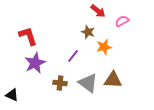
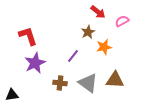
red arrow: moved 1 px down
brown star: rotated 24 degrees clockwise
brown triangle: moved 2 px right
black triangle: rotated 32 degrees counterclockwise
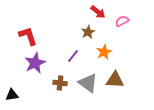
orange star: moved 5 px down; rotated 14 degrees counterclockwise
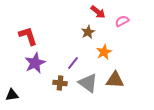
purple line: moved 7 px down
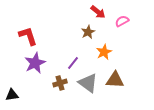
brown cross: rotated 24 degrees counterclockwise
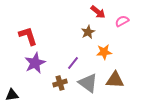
orange star: rotated 21 degrees clockwise
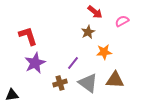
red arrow: moved 3 px left
